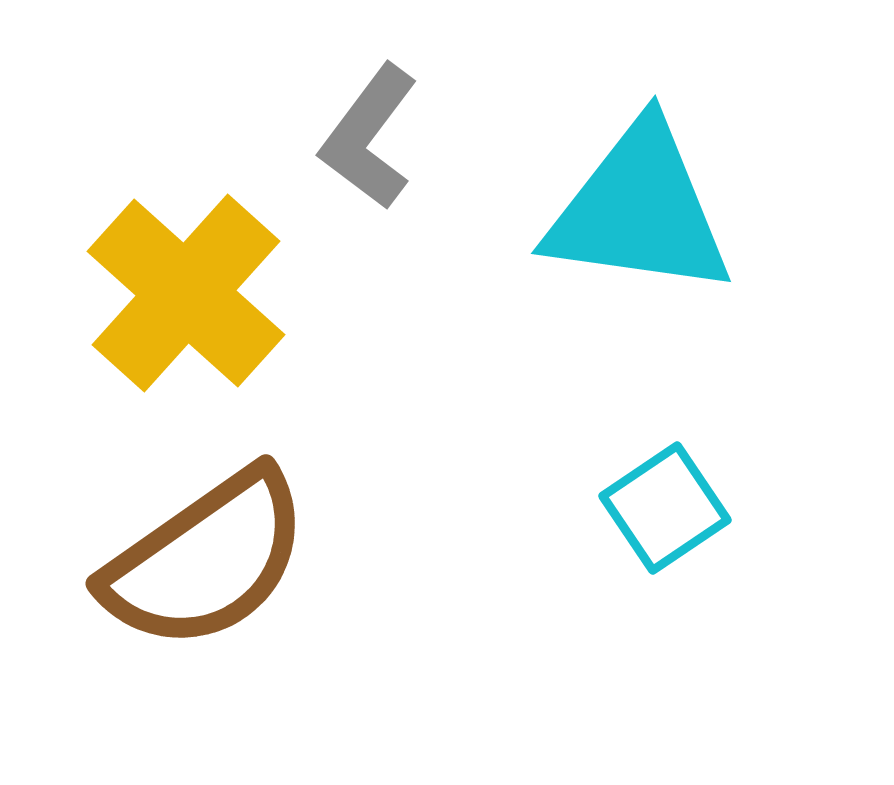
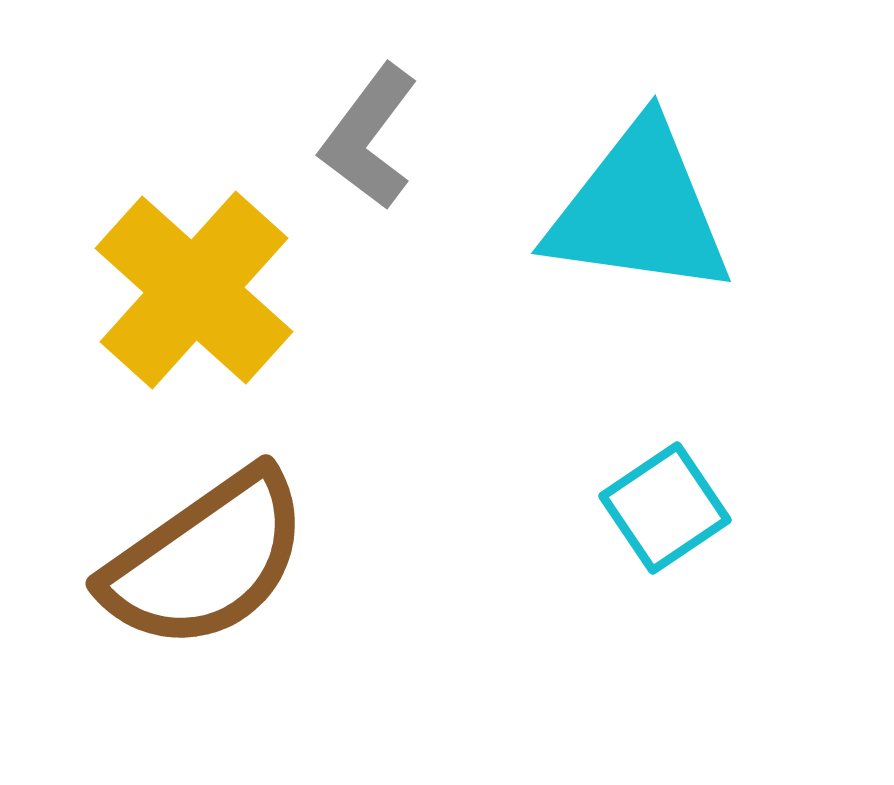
yellow cross: moved 8 px right, 3 px up
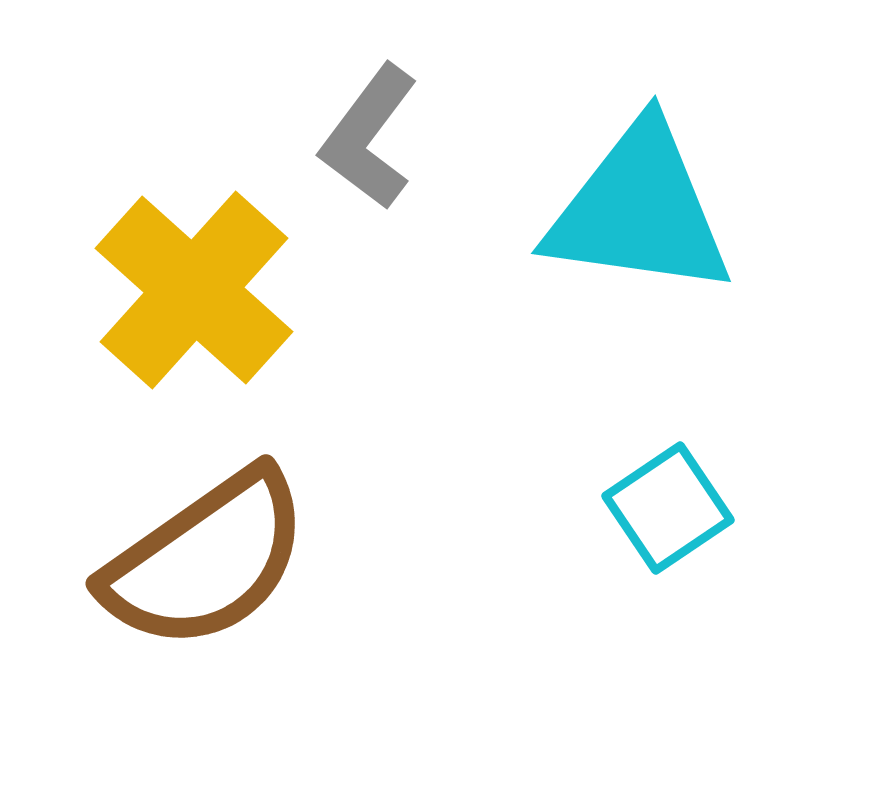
cyan square: moved 3 px right
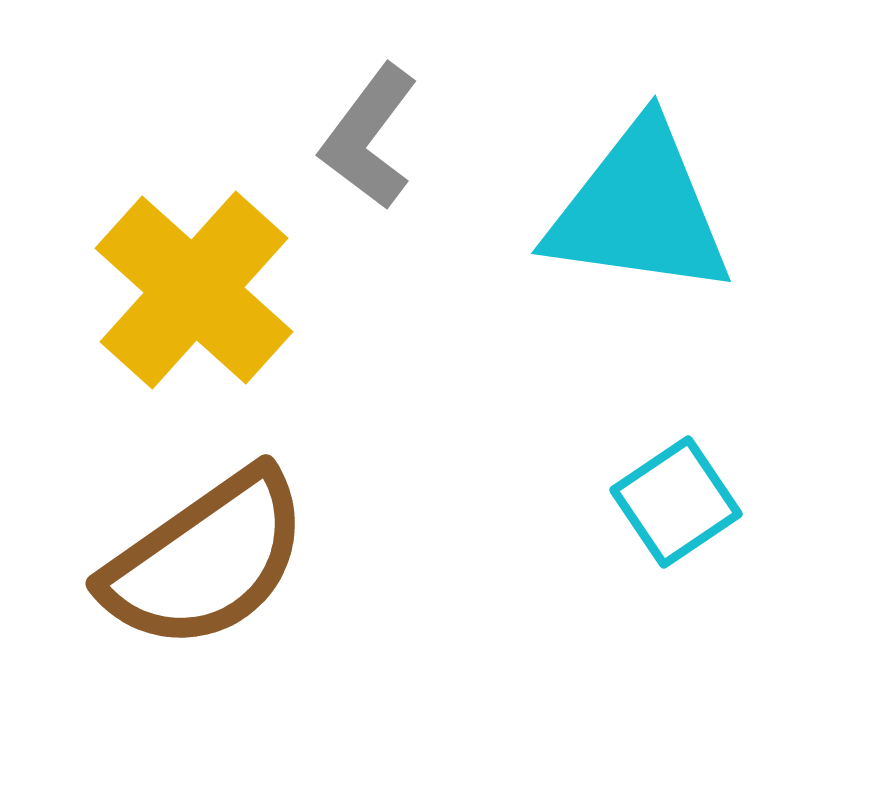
cyan square: moved 8 px right, 6 px up
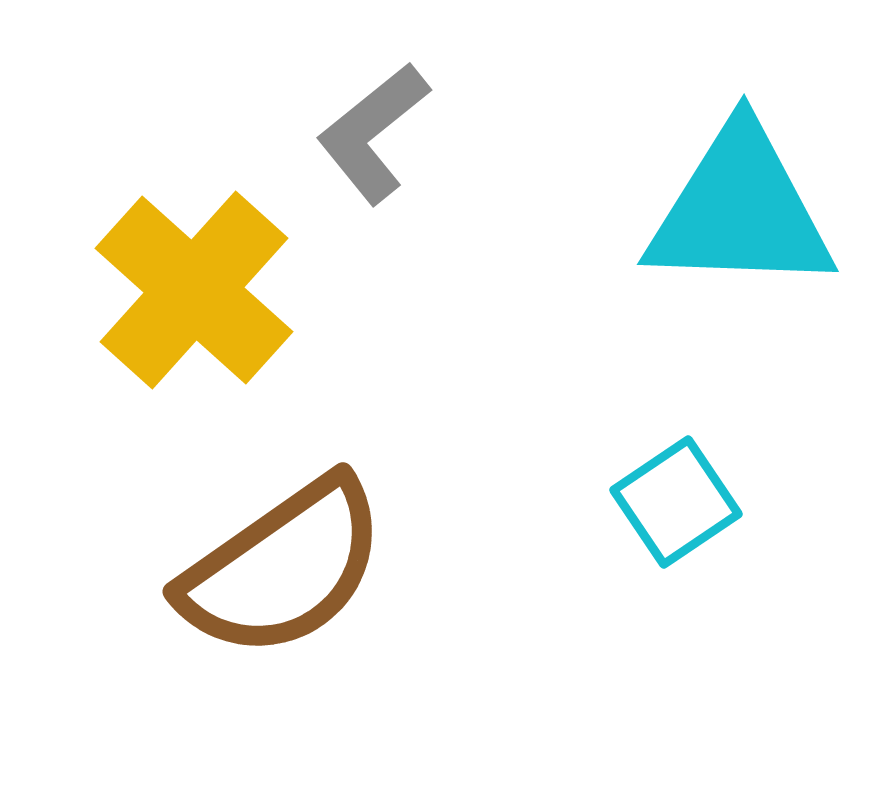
gray L-shape: moved 4 px right, 4 px up; rotated 14 degrees clockwise
cyan triangle: moved 101 px right; rotated 6 degrees counterclockwise
brown semicircle: moved 77 px right, 8 px down
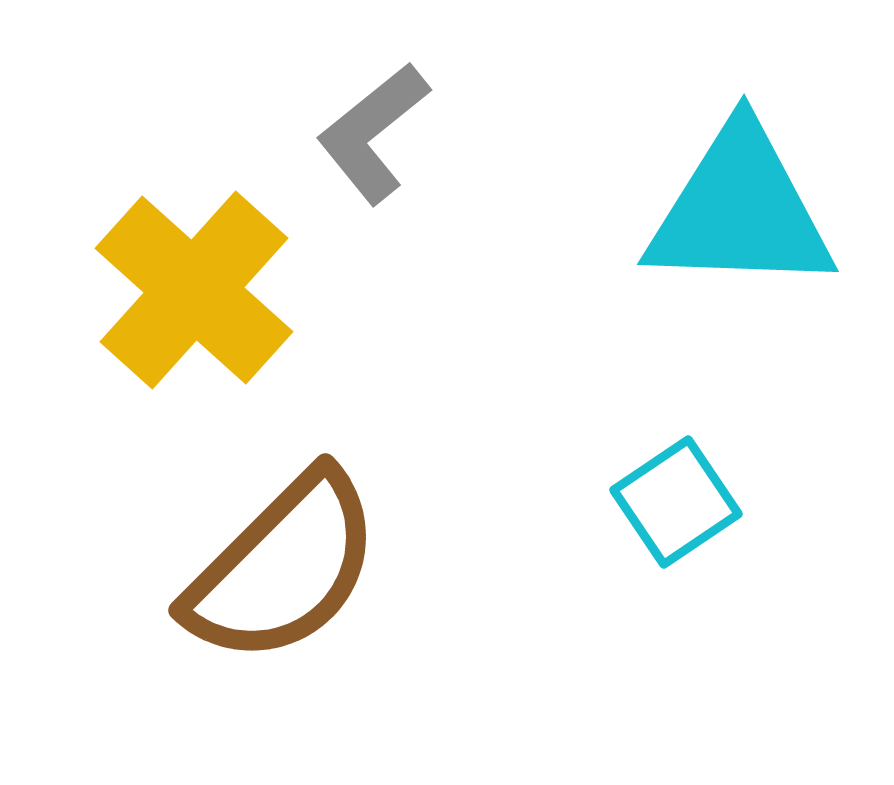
brown semicircle: rotated 10 degrees counterclockwise
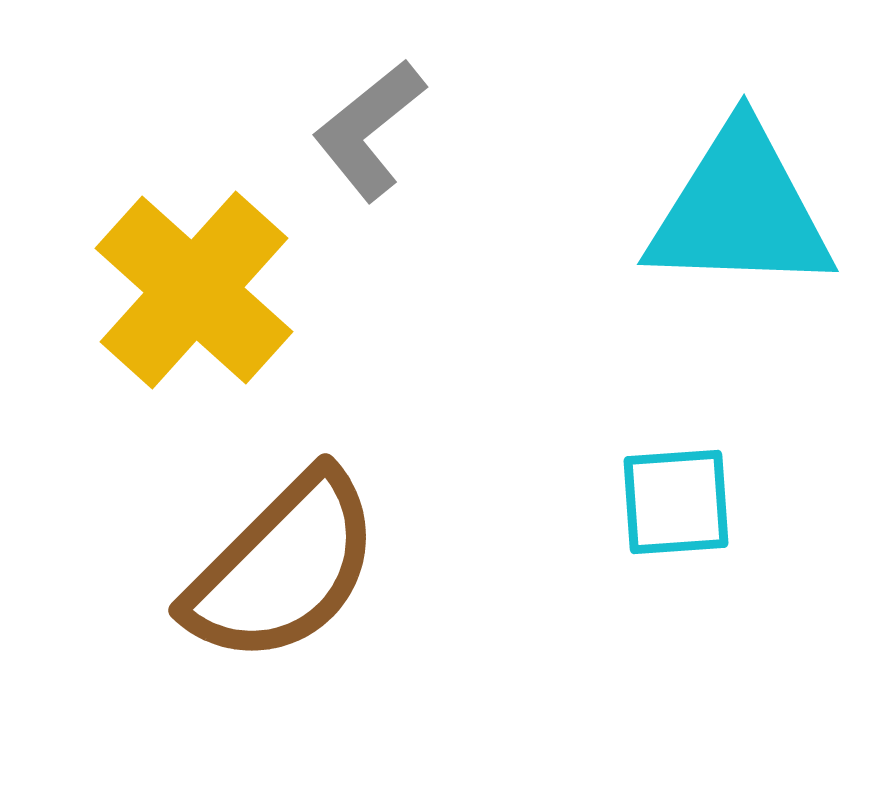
gray L-shape: moved 4 px left, 3 px up
cyan square: rotated 30 degrees clockwise
